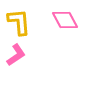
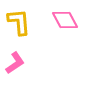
pink L-shape: moved 1 px left, 8 px down
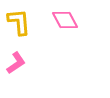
pink L-shape: moved 1 px right
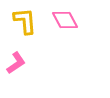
yellow L-shape: moved 6 px right, 1 px up
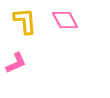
pink L-shape: rotated 10 degrees clockwise
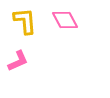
pink L-shape: moved 2 px right, 2 px up
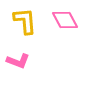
pink L-shape: rotated 45 degrees clockwise
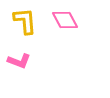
pink L-shape: moved 1 px right
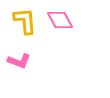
pink diamond: moved 5 px left
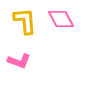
pink diamond: moved 1 px right, 1 px up
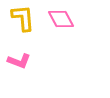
yellow L-shape: moved 2 px left, 3 px up
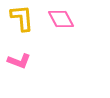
yellow L-shape: moved 1 px left
